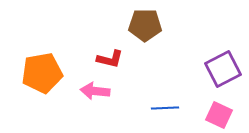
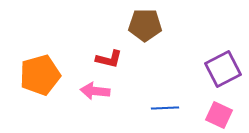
red L-shape: moved 1 px left
orange pentagon: moved 2 px left, 2 px down; rotated 6 degrees counterclockwise
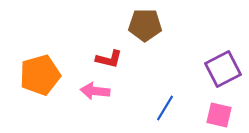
blue line: rotated 56 degrees counterclockwise
pink square: rotated 12 degrees counterclockwise
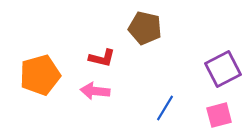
brown pentagon: moved 3 px down; rotated 12 degrees clockwise
red L-shape: moved 7 px left, 1 px up
pink square: rotated 28 degrees counterclockwise
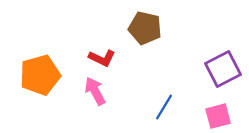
red L-shape: rotated 12 degrees clockwise
pink arrow: rotated 56 degrees clockwise
blue line: moved 1 px left, 1 px up
pink square: moved 1 px left, 1 px down
